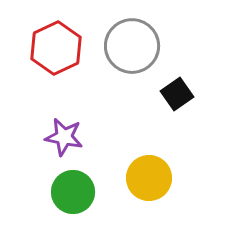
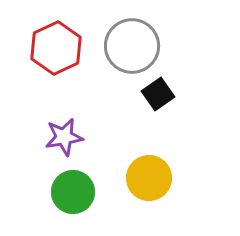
black square: moved 19 px left
purple star: rotated 21 degrees counterclockwise
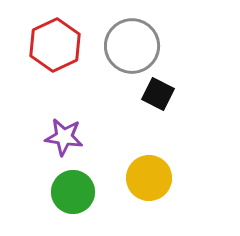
red hexagon: moved 1 px left, 3 px up
black square: rotated 28 degrees counterclockwise
purple star: rotated 18 degrees clockwise
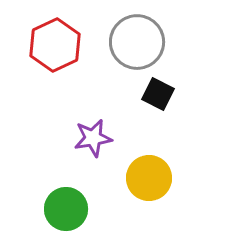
gray circle: moved 5 px right, 4 px up
purple star: moved 29 px right, 1 px down; rotated 18 degrees counterclockwise
green circle: moved 7 px left, 17 px down
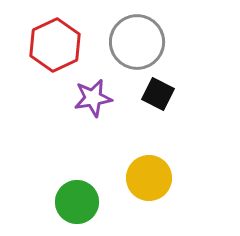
purple star: moved 40 px up
green circle: moved 11 px right, 7 px up
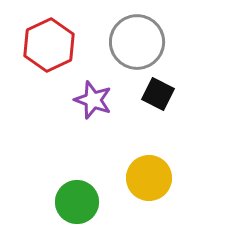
red hexagon: moved 6 px left
purple star: moved 2 px down; rotated 30 degrees clockwise
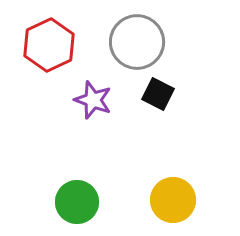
yellow circle: moved 24 px right, 22 px down
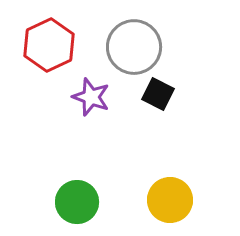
gray circle: moved 3 px left, 5 px down
purple star: moved 2 px left, 3 px up
yellow circle: moved 3 px left
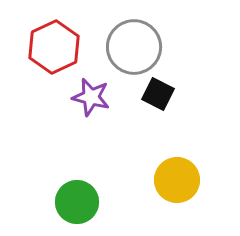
red hexagon: moved 5 px right, 2 px down
purple star: rotated 6 degrees counterclockwise
yellow circle: moved 7 px right, 20 px up
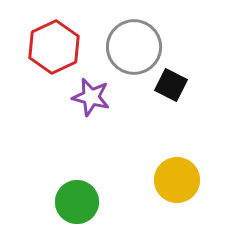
black square: moved 13 px right, 9 px up
